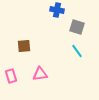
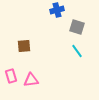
blue cross: rotated 24 degrees counterclockwise
pink triangle: moved 9 px left, 6 px down
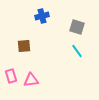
blue cross: moved 15 px left, 6 px down
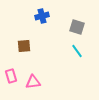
pink triangle: moved 2 px right, 2 px down
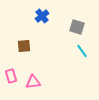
blue cross: rotated 24 degrees counterclockwise
cyan line: moved 5 px right
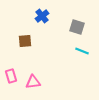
brown square: moved 1 px right, 5 px up
cyan line: rotated 32 degrees counterclockwise
